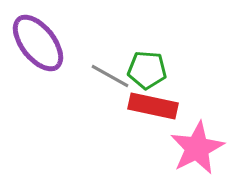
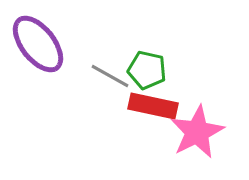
purple ellipse: moved 1 px down
green pentagon: rotated 9 degrees clockwise
pink star: moved 16 px up
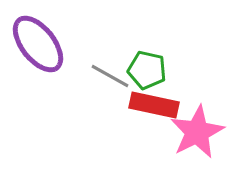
red rectangle: moved 1 px right, 1 px up
